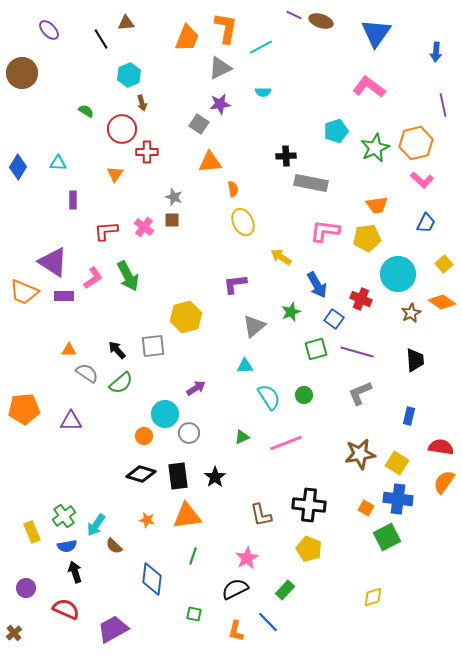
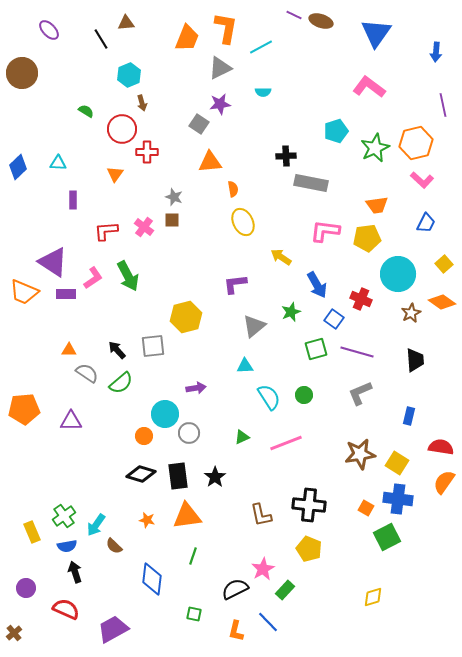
blue diamond at (18, 167): rotated 15 degrees clockwise
purple rectangle at (64, 296): moved 2 px right, 2 px up
purple arrow at (196, 388): rotated 24 degrees clockwise
pink star at (247, 558): moved 16 px right, 11 px down
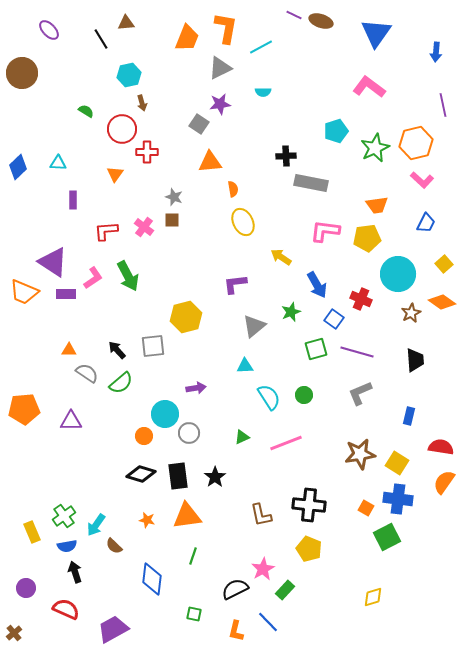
cyan hexagon at (129, 75): rotated 10 degrees clockwise
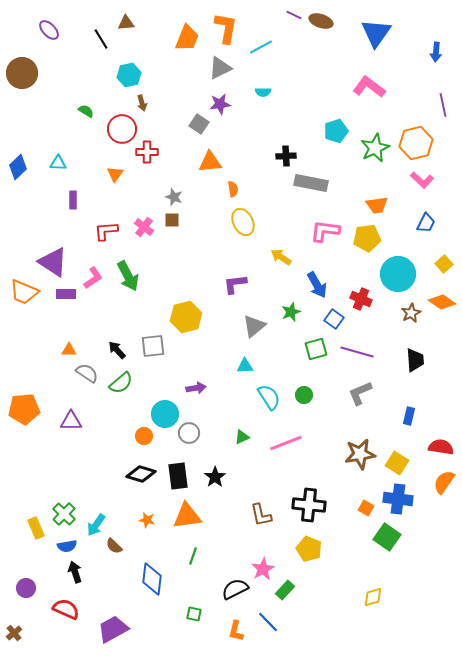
green cross at (64, 516): moved 2 px up; rotated 10 degrees counterclockwise
yellow rectangle at (32, 532): moved 4 px right, 4 px up
green square at (387, 537): rotated 28 degrees counterclockwise
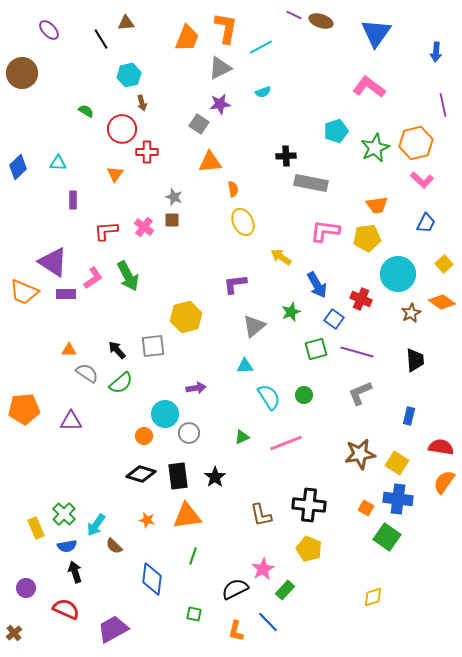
cyan semicircle at (263, 92): rotated 21 degrees counterclockwise
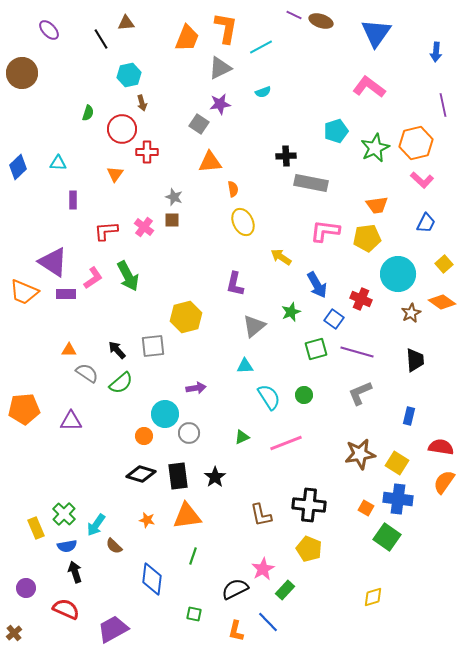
green semicircle at (86, 111): moved 2 px right, 2 px down; rotated 77 degrees clockwise
purple L-shape at (235, 284): rotated 70 degrees counterclockwise
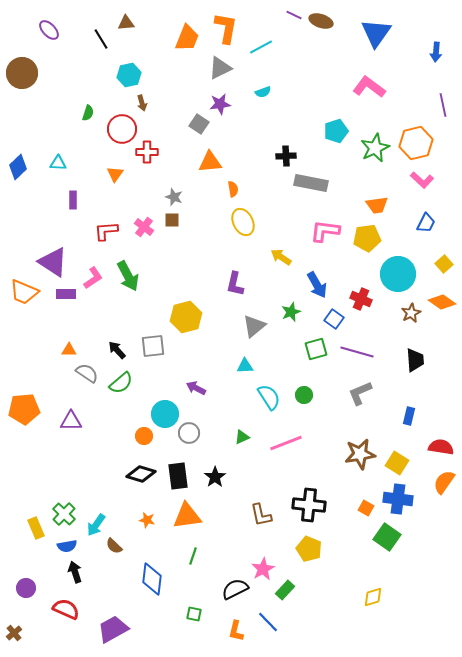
purple arrow at (196, 388): rotated 144 degrees counterclockwise
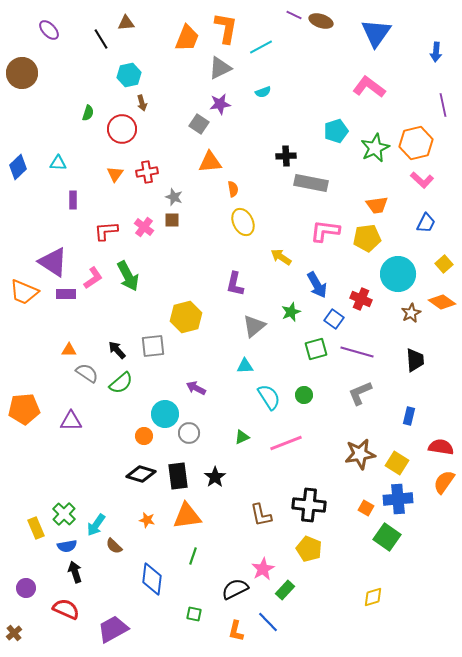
red cross at (147, 152): moved 20 px down; rotated 10 degrees counterclockwise
blue cross at (398, 499): rotated 12 degrees counterclockwise
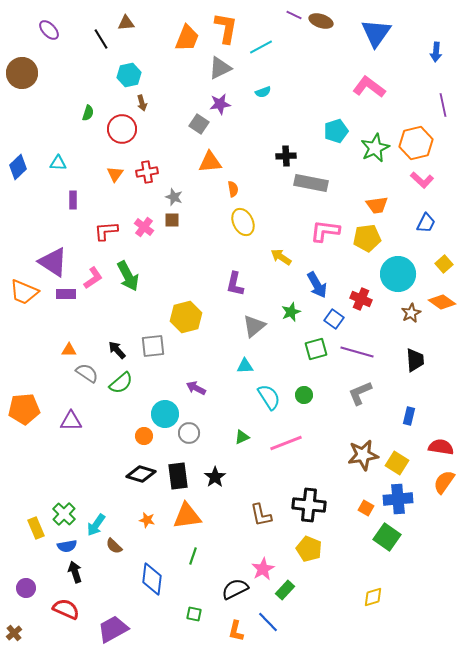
brown star at (360, 454): moved 3 px right, 1 px down
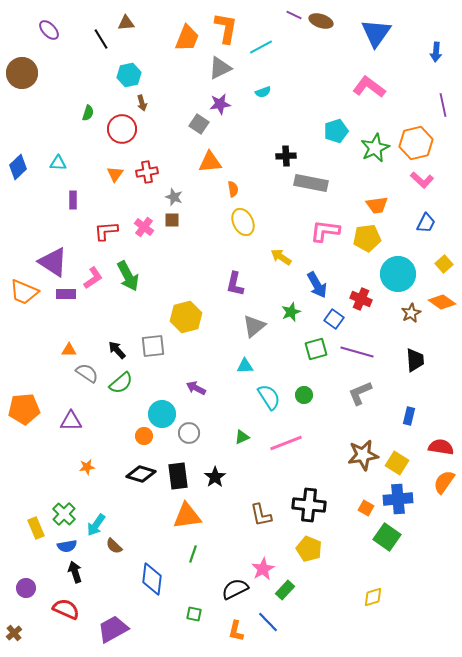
cyan circle at (165, 414): moved 3 px left
orange star at (147, 520): moved 60 px left, 53 px up; rotated 21 degrees counterclockwise
green line at (193, 556): moved 2 px up
